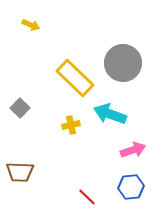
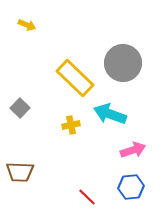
yellow arrow: moved 4 px left
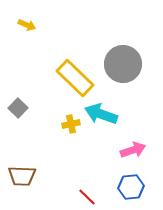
gray circle: moved 1 px down
gray square: moved 2 px left
cyan arrow: moved 9 px left
yellow cross: moved 1 px up
brown trapezoid: moved 2 px right, 4 px down
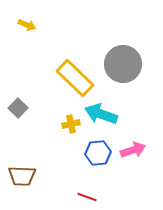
blue hexagon: moved 33 px left, 34 px up
red line: rotated 24 degrees counterclockwise
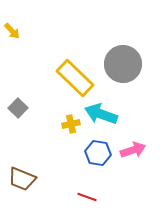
yellow arrow: moved 15 px left, 6 px down; rotated 24 degrees clockwise
blue hexagon: rotated 15 degrees clockwise
brown trapezoid: moved 3 px down; rotated 20 degrees clockwise
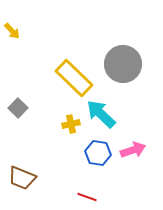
yellow rectangle: moved 1 px left
cyan arrow: rotated 24 degrees clockwise
brown trapezoid: moved 1 px up
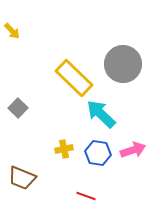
yellow cross: moved 7 px left, 25 px down
red line: moved 1 px left, 1 px up
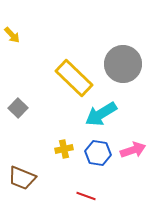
yellow arrow: moved 4 px down
cyan arrow: rotated 76 degrees counterclockwise
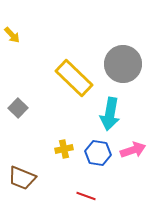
cyan arrow: moved 9 px right; rotated 48 degrees counterclockwise
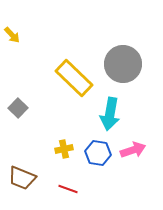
red line: moved 18 px left, 7 px up
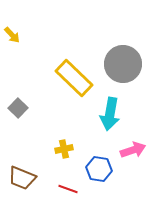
blue hexagon: moved 1 px right, 16 px down
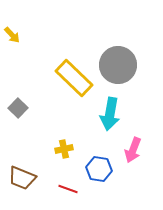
gray circle: moved 5 px left, 1 px down
pink arrow: rotated 130 degrees clockwise
